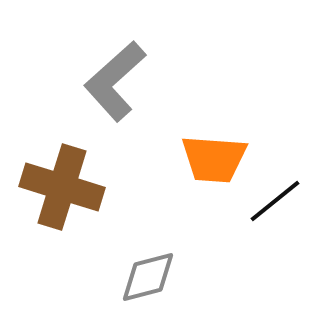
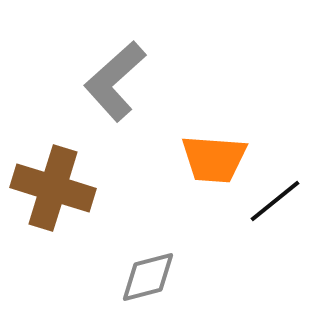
brown cross: moved 9 px left, 1 px down
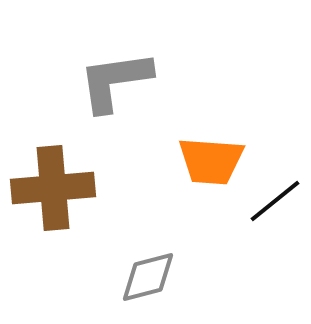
gray L-shape: rotated 34 degrees clockwise
orange trapezoid: moved 3 px left, 2 px down
brown cross: rotated 22 degrees counterclockwise
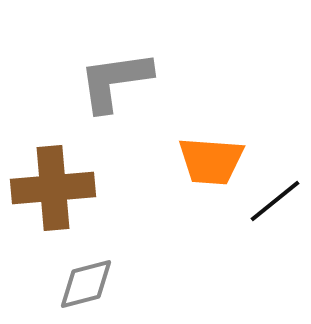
gray diamond: moved 62 px left, 7 px down
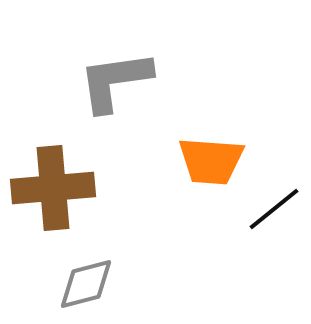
black line: moved 1 px left, 8 px down
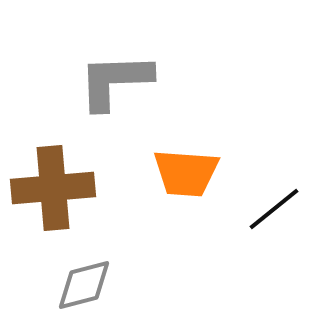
gray L-shape: rotated 6 degrees clockwise
orange trapezoid: moved 25 px left, 12 px down
gray diamond: moved 2 px left, 1 px down
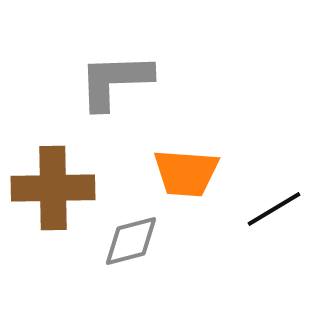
brown cross: rotated 4 degrees clockwise
black line: rotated 8 degrees clockwise
gray diamond: moved 47 px right, 44 px up
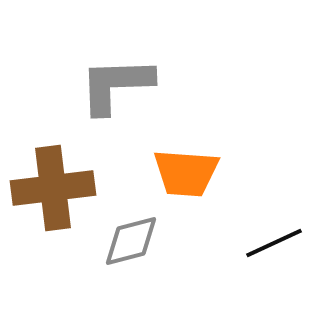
gray L-shape: moved 1 px right, 4 px down
brown cross: rotated 6 degrees counterclockwise
black line: moved 34 px down; rotated 6 degrees clockwise
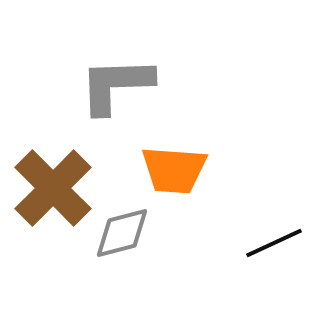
orange trapezoid: moved 12 px left, 3 px up
brown cross: rotated 38 degrees counterclockwise
gray diamond: moved 9 px left, 8 px up
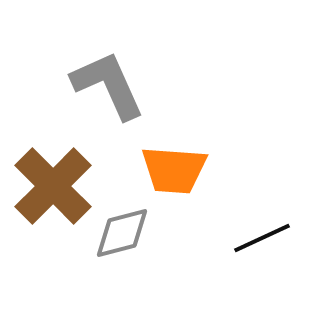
gray L-shape: moved 8 px left; rotated 68 degrees clockwise
brown cross: moved 2 px up
black line: moved 12 px left, 5 px up
